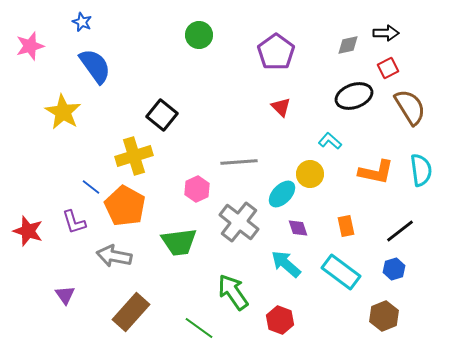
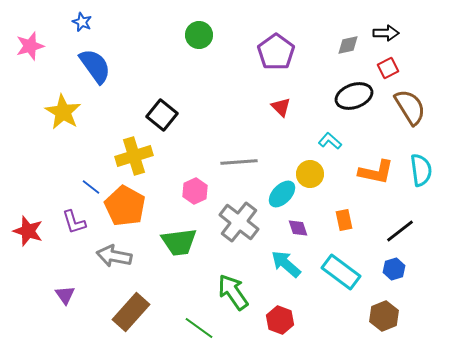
pink hexagon: moved 2 px left, 2 px down
orange rectangle: moved 2 px left, 6 px up
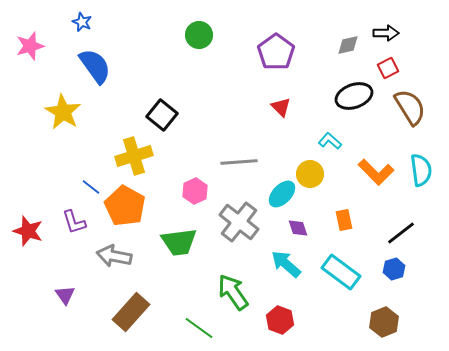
orange L-shape: rotated 33 degrees clockwise
black line: moved 1 px right, 2 px down
brown hexagon: moved 6 px down
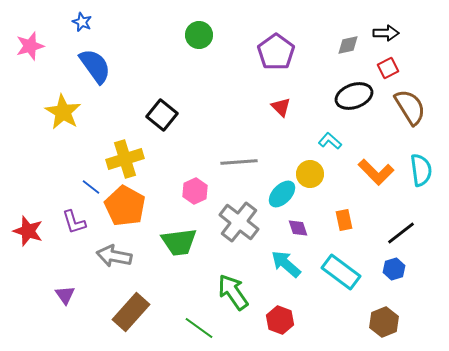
yellow cross: moved 9 px left, 3 px down
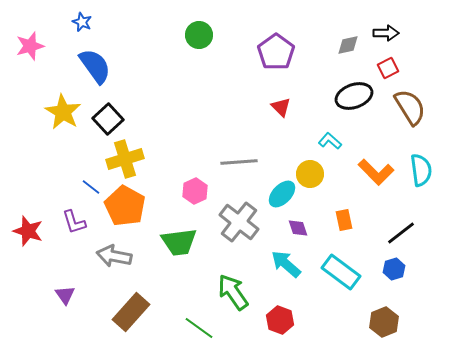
black square: moved 54 px left, 4 px down; rotated 8 degrees clockwise
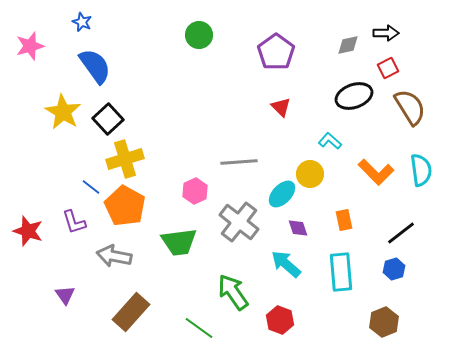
cyan rectangle: rotated 48 degrees clockwise
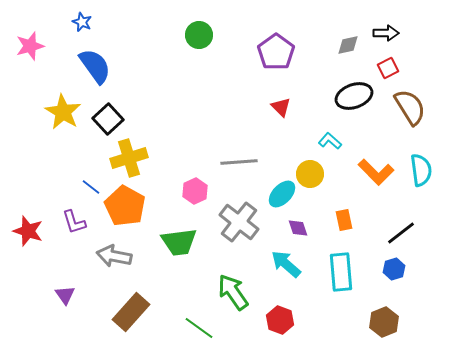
yellow cross: moved 4 px right, 1 px up
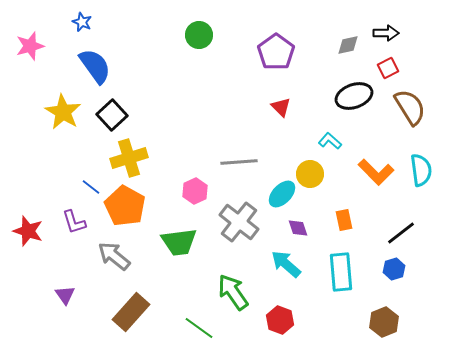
black square: moved 4 px right, 4 px up
gray arrow: rotated 28 degrees clockwise
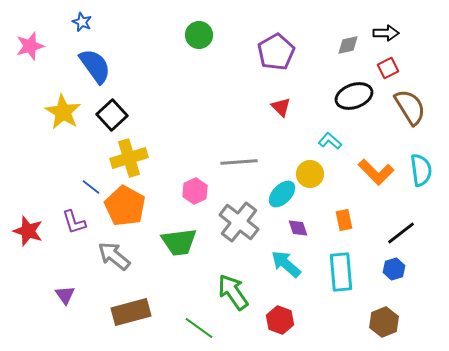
purple pentagon: rotated 6 degrees clockwise
brown rectangle: rotated 33 degrees clockwise
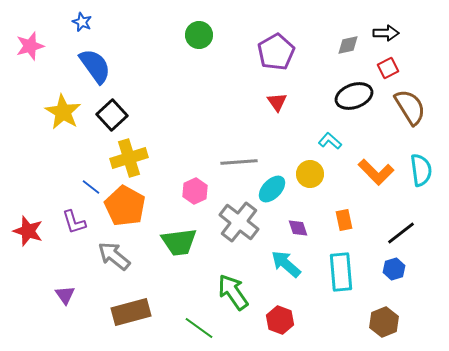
red triangle: moved 4 px left, 5 px up; rotated 10 degrees clockwise
cyan ellipse: moved 10 px left, 5 px up
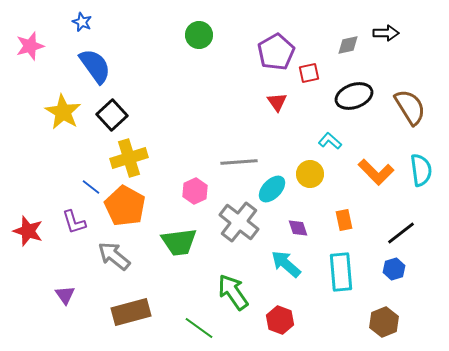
red square: moved 79 px left, 5 px down; rotated 15 degrees clockwise
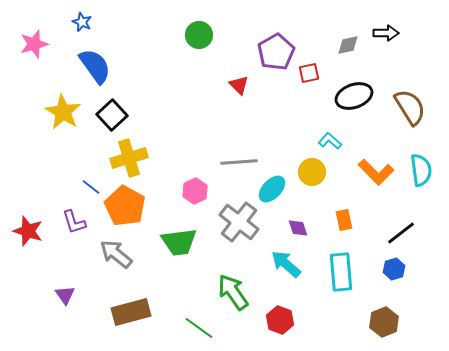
pink star: moved 4 px right, 2 px up
red triangle: moved 38 px left, 17 px up; rotated 10 degrees counterclockwise
yellow circle: moved 2 px right, 2 px up
gray arrow: moved 2 px right, 2 px up
